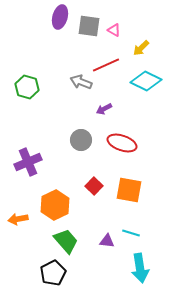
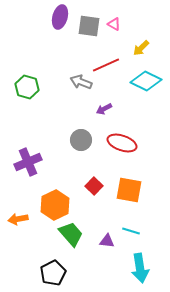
pink triangle: moved 6 px up
cyan line: moved 2 px up
green trapezoid: moved 5 px right, 7 px up
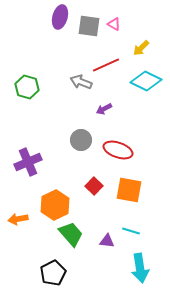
red ellipse: moved 4 px left, 7 px down
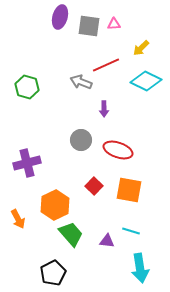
pink triangle: rotated 32 degrees counterclockwise
purple arrow: rotated 63 degrees counterclockwise
purple cross: moved 1 px left, 1 px down; rotated 8 degrees clockwise
orange arrow: rotated 108 degrees counterclockwise
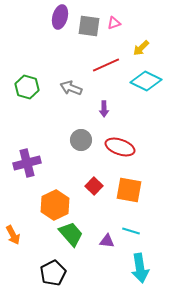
pink triangle: moved 1 px up; rotated 16 degrees counterclockwise
gray arrow: moved 10 px left, 6 px down
red ellipse: moved 2 px right, 3 px up
orange arrow: moved 5 px left, 16 px down
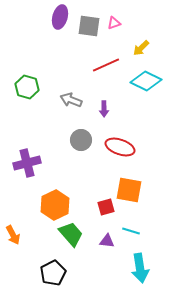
gray arrow: moved 12 px down
red square: moved 12 px right, 21 px down; rotated 30 degrees clockwise
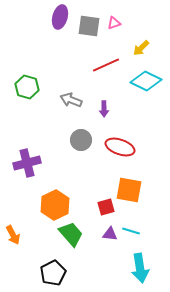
purple triangle: moved 3 px right, 7 px up
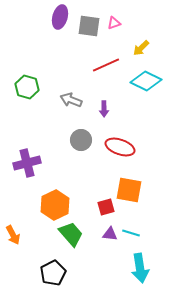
cyan line: moved 2 px down
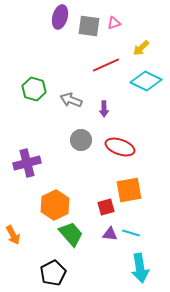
green hexagon: moved 7 px right, 2 px down
orange square: rotated 20 degrees counterclockwise
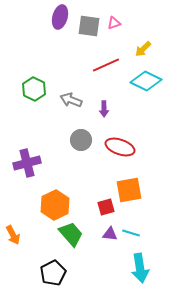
yellow arrow: moved 2 px right, 1 px down
green hexagon: rotated 10 degrees clockwise
